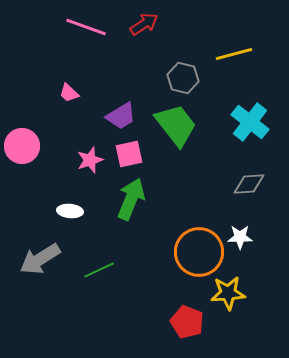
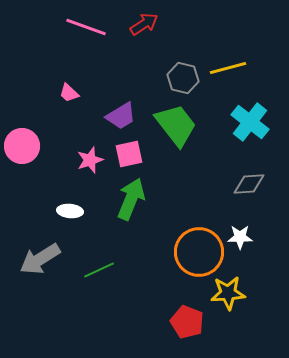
yellow line: moved 6 px left, 14 px down
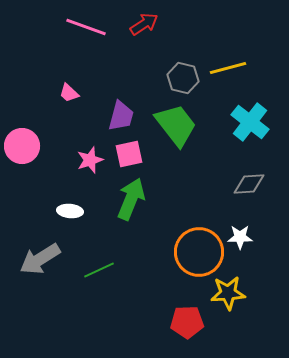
purple trapezoid: rotated 44 degrees counterclockwise
red pentagon: rotated 24 degrees counterclockwise
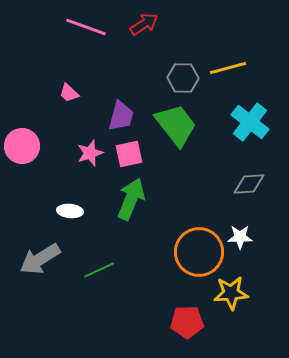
gray hexagon: rotated 12 degrees counterclockwise
pink star: moved 7 px up
yellow star: moved 3 px right
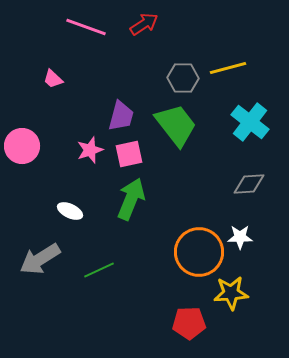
pink trapezoid: moved 16 px left, 14 px up
pink star: moved 3 px up
white ellipse: rotated 20 degrees clockwise
red pentagon: moved 2 px right, 1 px down
